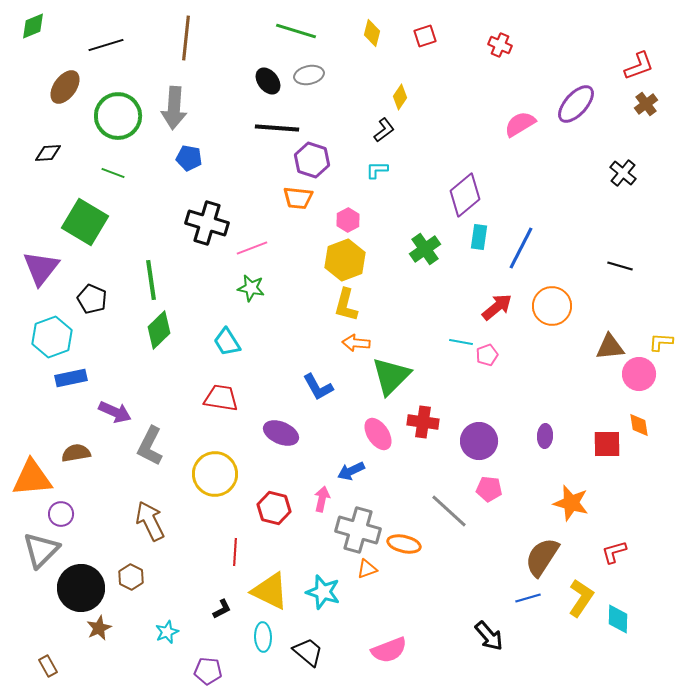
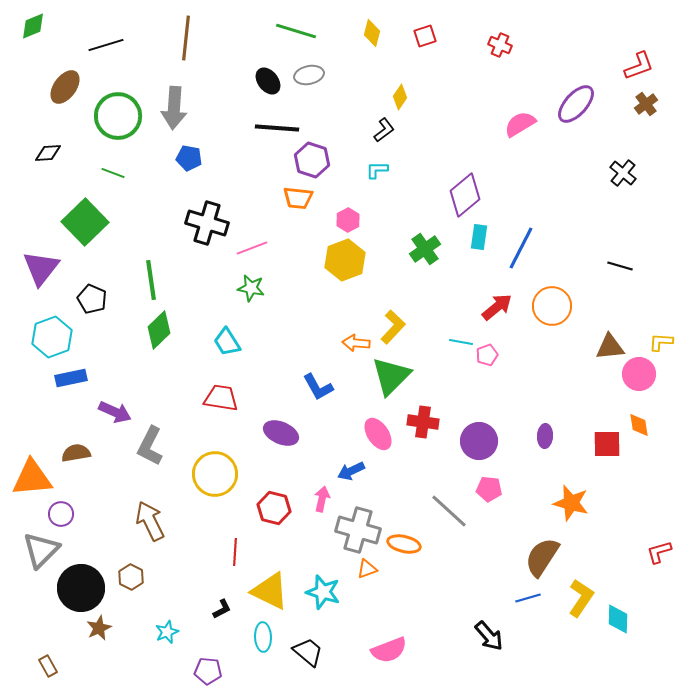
green square at (85, 222): rotated 15 degrees clockwise
yellow L-shape at (346, 305): moved 47 px right, 22 px down; rotated 152 degrees counterclockwise
red L-shape at (614, 552): moved 45 px right
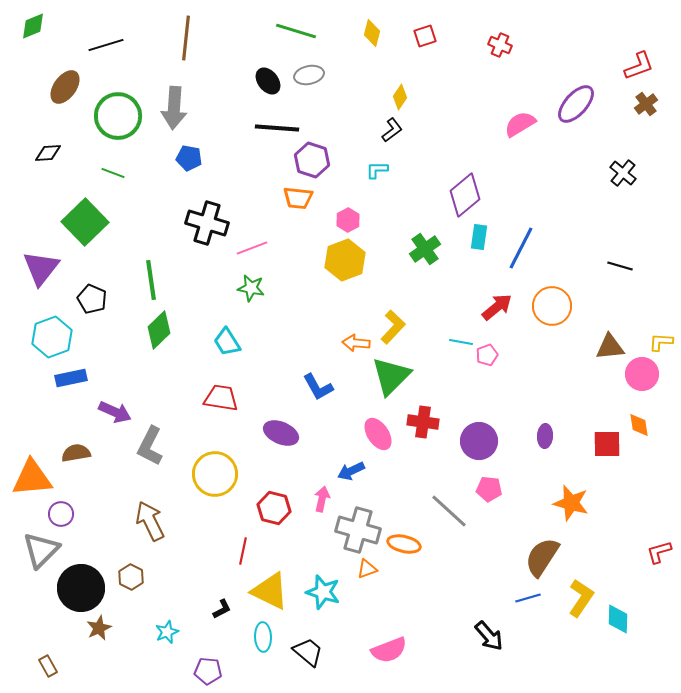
black L-shape at (384, 130): moved 8 px right
pink circle at (639, 374): moved 3 px right
red line at (235, 552): moved 8 px right, 1 px up; rotated 8 degrees clockwise
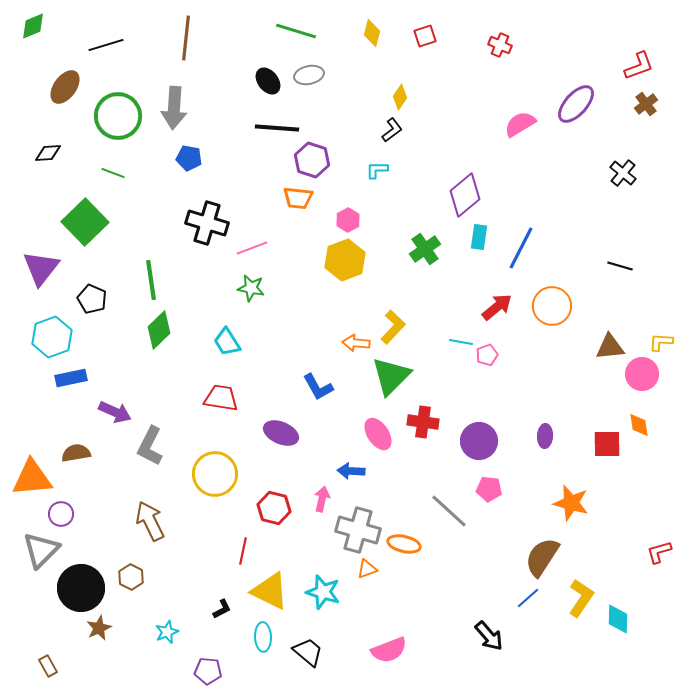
blue arrow at (351, 471): rotated 28 degrees clockwise
blue line at (528, 598): rotated 25 degrees counterclockwise
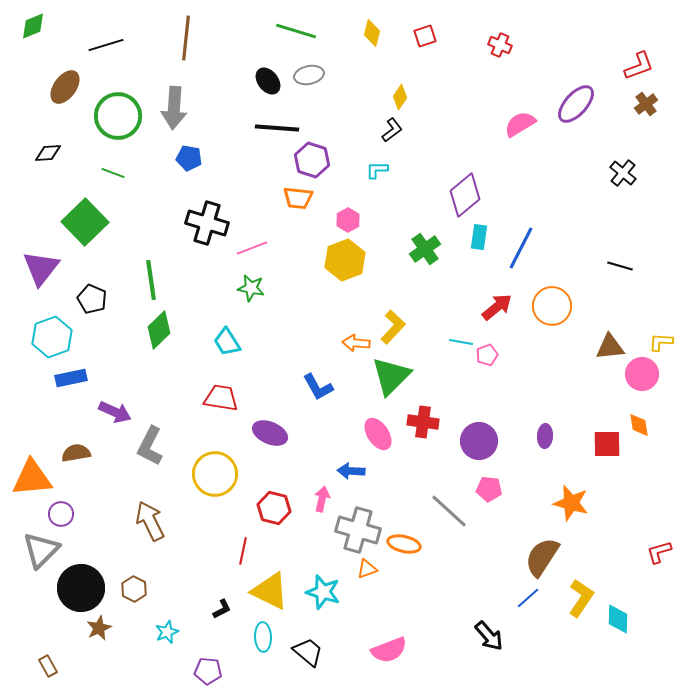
purple ellipse at (281, 433): moved 11 px left
brown hexagon at (131, 577): moved 3 px right, 12 px down
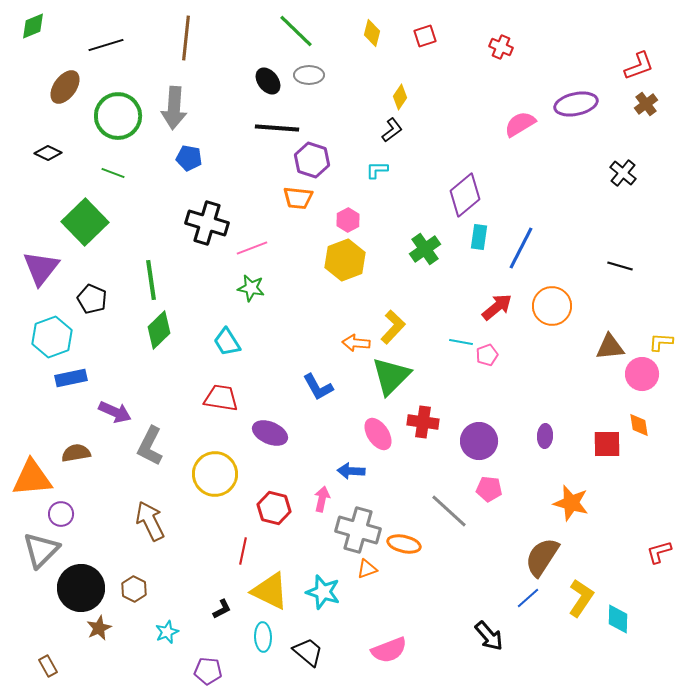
green line at (296, 31): rotated 27 degrees clockwise
red cross at (500, 45): moved 1 px right, 2 px down
gray ellipse at (309, 75): rotated 12 degrees clockwise
purple ellipse at (576, 104): rotated 36 degrees clockwise
black diamond at (48, 153): rotated 28 degrees clockwise
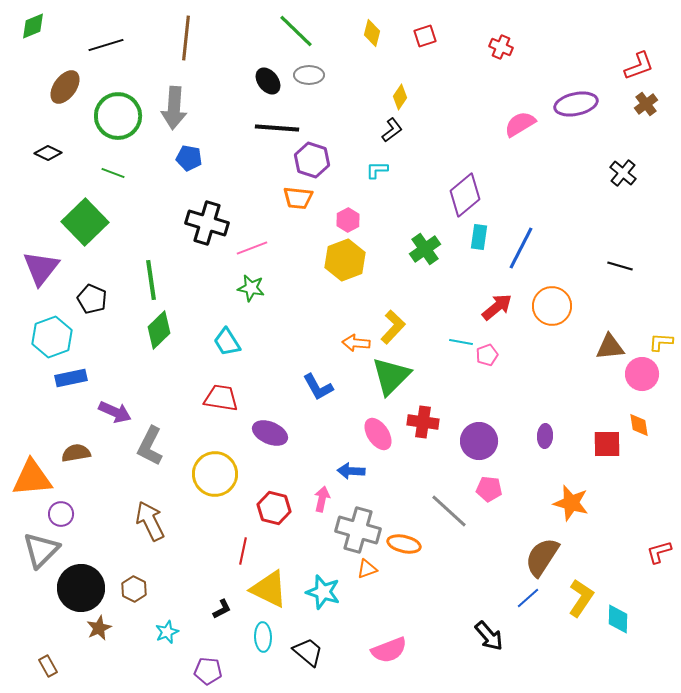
yellow triangle at (270, 591): moved 1 px left, 2 px up
